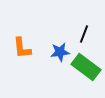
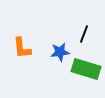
green rectangle: moved 2 px down; rotated 20 degrees counterclockwise
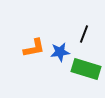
orange L-shape: moved 12 px right; rotated 95 degrees counterclockwise
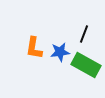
orange L-shape: rotated 110 degrees clockwise
green rectangle: moved 4 px up; rotated 12 degrees clockwise
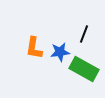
green rectangle: moved 2 px left, 4 px down
